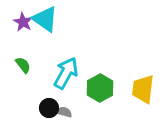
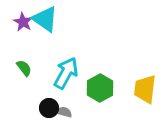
green semicircle: moved 1 px right, 3 px down
yellow trapezoid: moved 2 px right
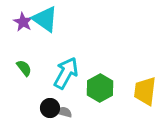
yellow trapezoid: moved 2 px down
black circle: moved 1 px right
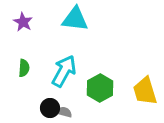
cyan triangle: moved 30 px right; rotated 28 degrees counterclockwise
green semicircle: rotated 42 degrees clockwise
cyan arrow: moved 2 px left, 2 px up
yellow trapezoid: rotated 24 degrees counterclockwise
